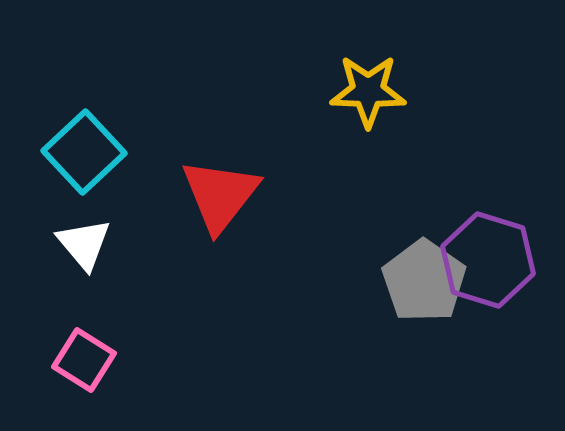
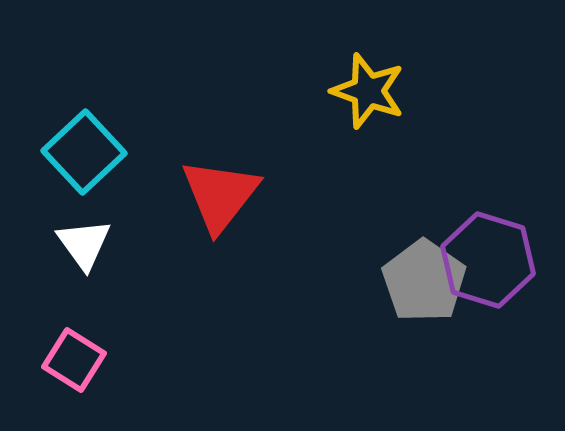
yellow star: rotated 18 degrees clockwise
white triangle: rotated 4 degrees clockwise
pink square: moved 10 px left
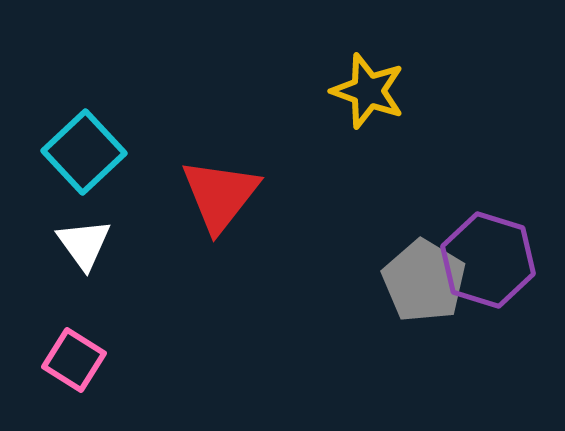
gray pentagon: rotated 4 degrees counterclockwise
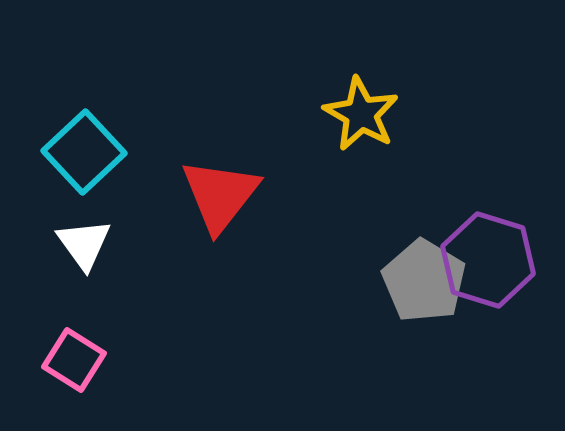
yellow star: moved 7 px left, 23 px down; rotated 10 degrees clockwise
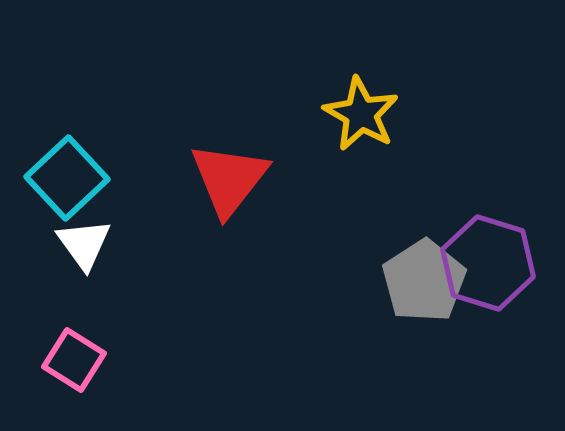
cyan square: moved 17 px left, 26 px down
red triangle: moved 9 px right, 16 px up
purple hexagon: moved 3 px down
gray pentagon: rotated 8 degrees clockwise
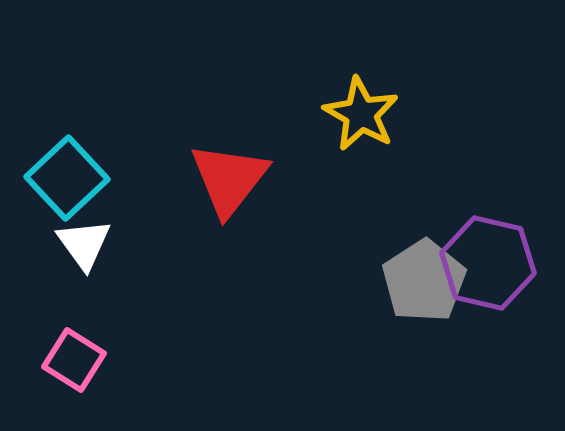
purple hexagon: rotated 4 degrees counterclockwise
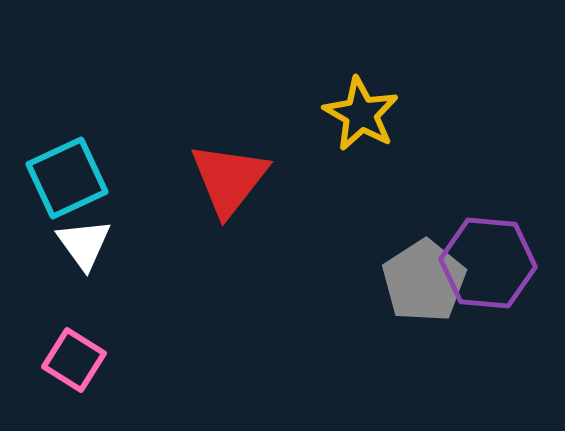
cyan square: rotated 18 degrees clockwise
purple hexagon: rotated 8 degrees counterclockwise
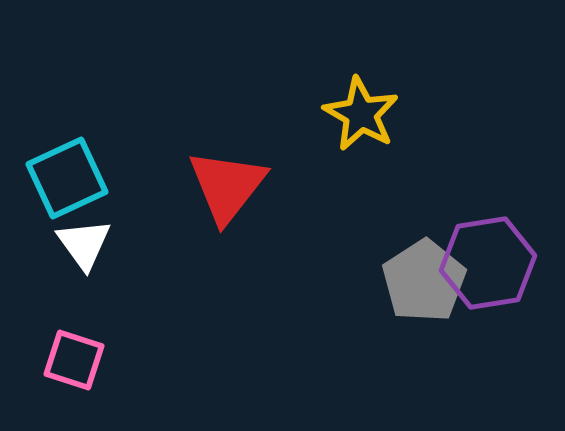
red triangle: moved 2 px left, 7 px down
purple hexagon: rotated 14 degrees counterclockwise
pink square: rotated 14 degrees counterclockwise
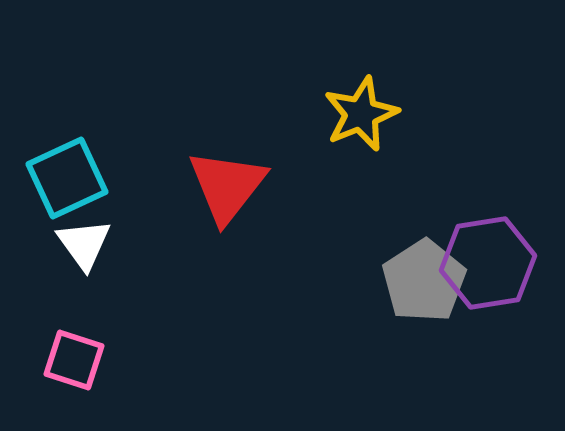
yellow star: rotated 20 degrees clockwise
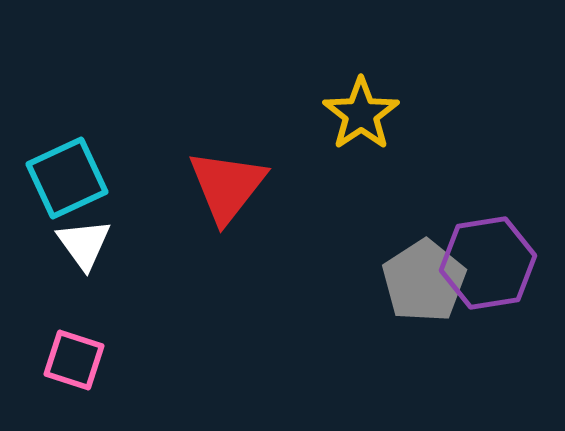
yellow star: rotated 12 degrees counterclockwise
